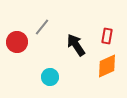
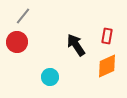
gray line: moved 19 px left, 11 px up
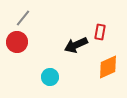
gray line: moved 2 px down
red rectangle: moved 7 px left, 4 px up
black arrow: rotated 80 degrees counterclockwise
orange diamond: moved 1 px right, 1 px down
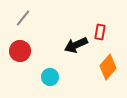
red circle: moved 3 px right, 9 px down
orange diamond: rotated 25 degrees counterclockwise
